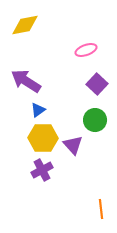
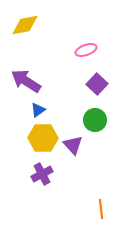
purple cross: moved 4 px down
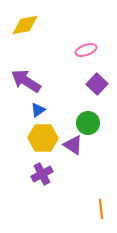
green circle: moved 7 px left, 3 px down
purple triangle: rotated 15 degrees counterclockwise
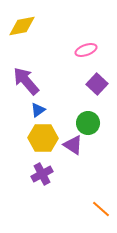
yellow diamond: moved 3 px left, 1 px down
purple arrow: rotated 16 degrees clockwise
orange line: rotated 42 degrees counterclockwise
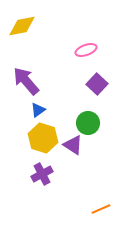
yellow hexagon: rotated 16 degrees clockwise
orange line: rotated 66 degrees counterclockwise
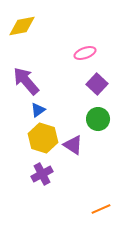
pink ellipse: moved 1 px left, 3 px down
green circle: moved 10 px right, 4 px up
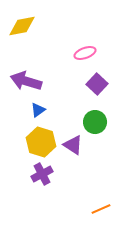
purple arrow: rotated 32 degrees counterclockwise
green circle: moved 3 px left, 3 px down
yellow hexagon: moved 2 px left, 4 px down
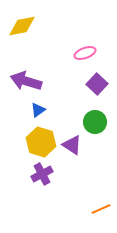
purple triangle: moved 1 px left
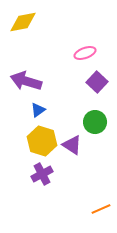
yellow diamond: moved 1 px right, 4 px up
purple square: moved 2 px up
yellow hexagon: moved 1 px right, 1 px up
